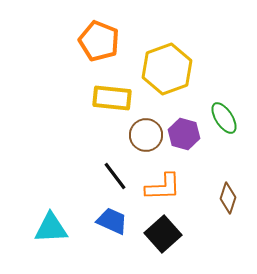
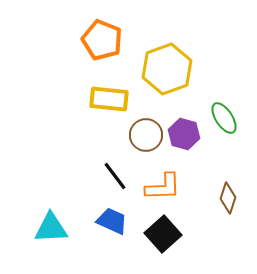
orange pentagon: moved 3 px right, 1 px up
yellow rectangle: moved 3 px left, 1 px down
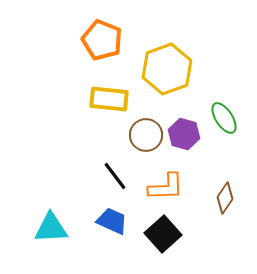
orange L-shape: moved 3 px right
brown diamond: moved 3 px left; rotated 16 degrees clockwise
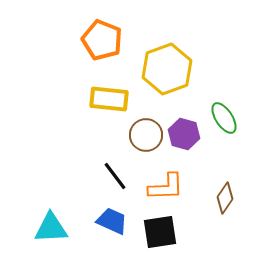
black square: moved 3 px left, 2 px up; rotated 33 degrees clockwise
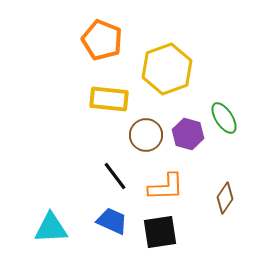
purple hexagon: moved 4 px right
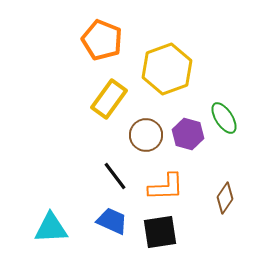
yellow rectangle: rotated 60 degrees counterclockwise
